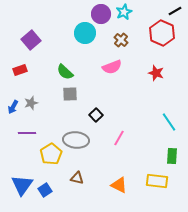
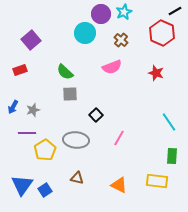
gray star: moved 2 px right, 7 px down
yellow pentagon: moved 6 px left, 4 px up
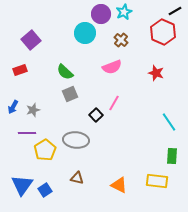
red hexagon: moved 1 px right, 1 px up
gray square: rotated 21 degrees counterclockwise
pink line: moved 5 px left, 35 px up
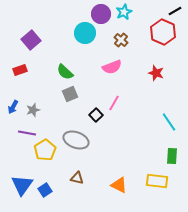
purple line: rotated 12 degrees clockwise
gray ellipse: rotated 15 degrees clockwise
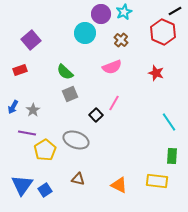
gray star: rotated 16 degrees counterclockwise
brown triangle: moved 1 px right, 1 px down
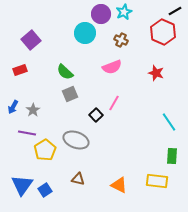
brown cross: rotated 16 degrees counterclockwise
